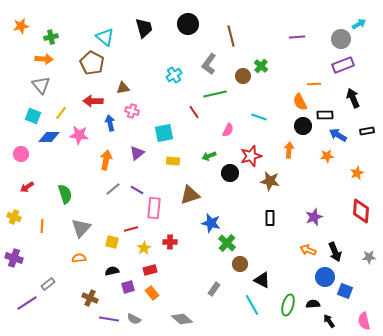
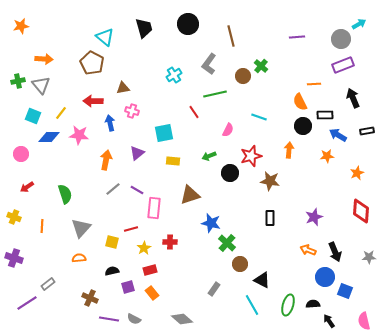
green cross at (51, 37): moved 33 px left, 44 px down
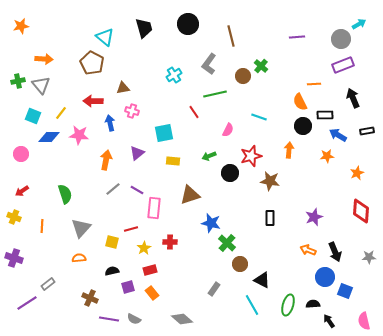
red arrow at (27, 187): moved 5 px left, 4 px down
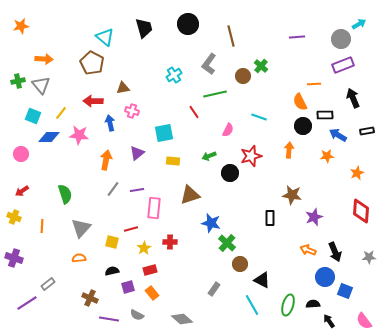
brown star at (270, 181): moved 22 px right, 14 px down
gray line at (113, 189): rotated 14 degrees counterclockwise
purple line at (137, 190): rotated 40 degrees counterclockwise
gray semicircle at (134, 319): moved 3 px right, 4 px up
pink semicircle at (364, 321): rotated 24 degrees counterclockwise
